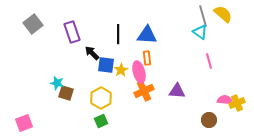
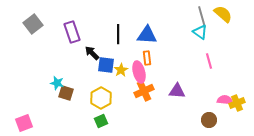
gray line: moved 1 px left, 1 px down
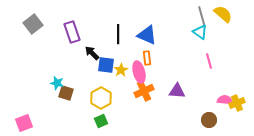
blue triangle: rotated 20 degrees clockwise
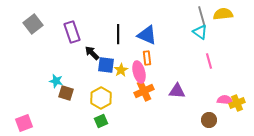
yellow semicircle: rotated 48 degrees counterclockwise
cyan star: moved 1 px left, 2 px up
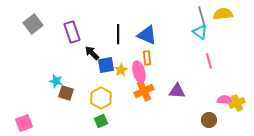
blue square: rotated 18 degrees counterclockwise
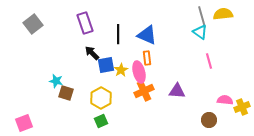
purple rectangle: moved 13 px right, 9 px up
yellow cross: moved 5 px right, 4 px down
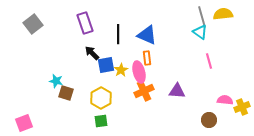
green square: rotated 16 degrees clockwise
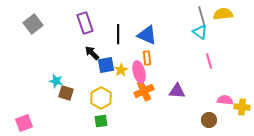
yellow cross: rotated 28 degrees clockwise
